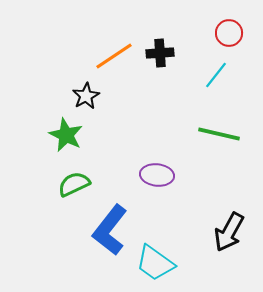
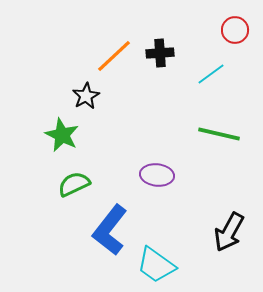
red circle: moved 6 px right, 3 px up
orange line: rotated 9 degrees counterclockwise
cyan line: moved 5 px left, 1 px up; rotated 16 degrees clockwise
green star: moved 4 px left
cyan trapezoid: moved 1 px right, 2 px down
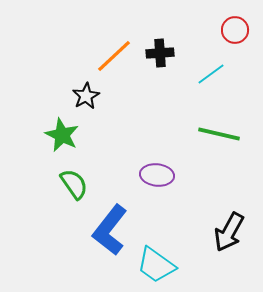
green semicircle: rotated 80 degrees clockwise
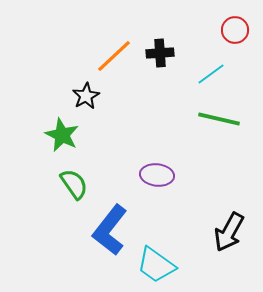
green line: moved 15 px up
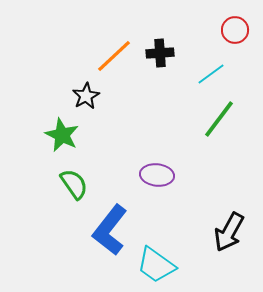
green line: rotated 66 degrees counterclockwise
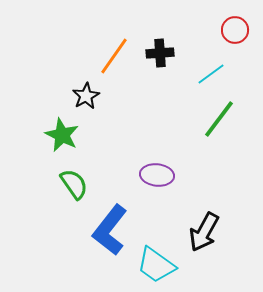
orange line: rotated 12 degrees counterclockwise
black arrow: moved 25 px left
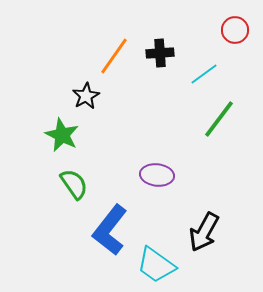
cyan line: moved 7 px left
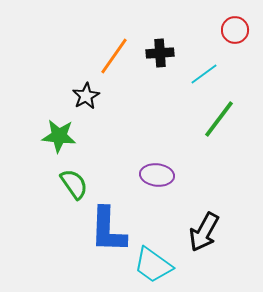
green star: moved 3 px left, 1 px down; rotated 20 degrees counterclockwise
blue L-shape: moved 2 px left; rotated 36 degrees counterclockwise
cyan trapezoid: moved 3 px left
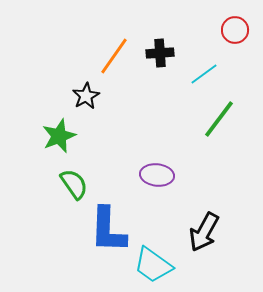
green star: rotated 28 degrees counterclockwise
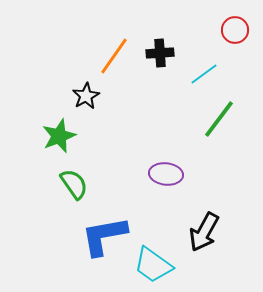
purple ellipse: moved 9 px right, 1 px up
blue L-shape: moved 4 px left, 6 px down; rotated 78 degrees clockwise
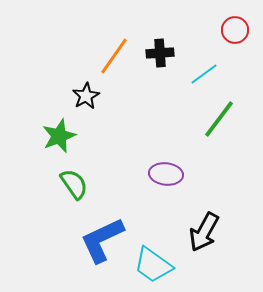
blue L-shape: moved 2 px left, 4 px down; rotated 15 degrees counterclockwise
